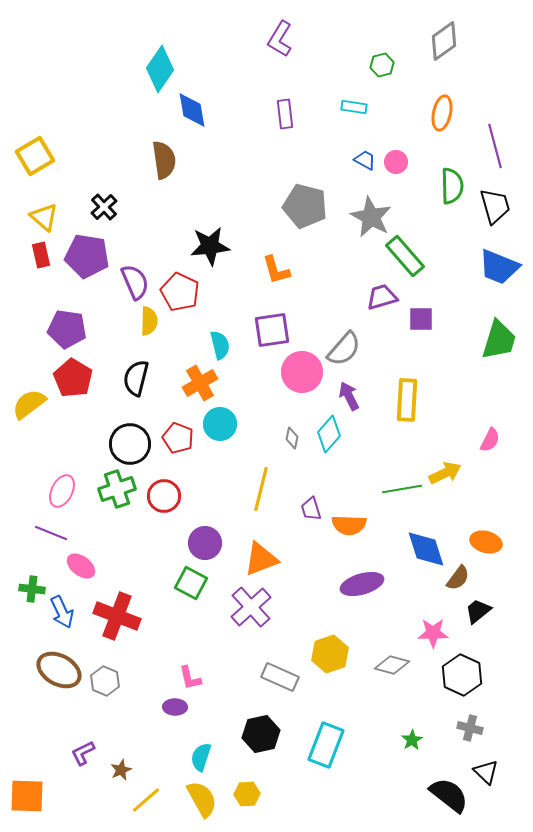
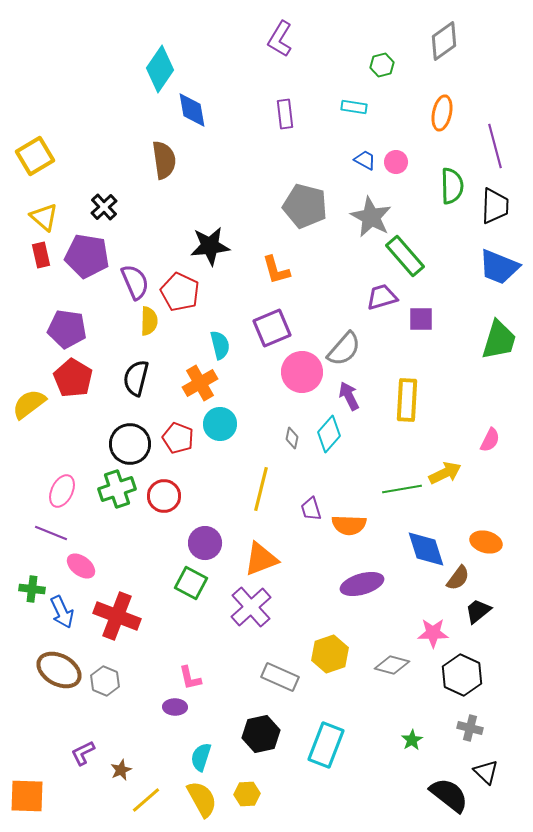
black trapezoid at (495, 206): rotated 18 degrees clockwise
purple square at (272, 330): moved 2 px up; rotated 15 degrees counterclockwise
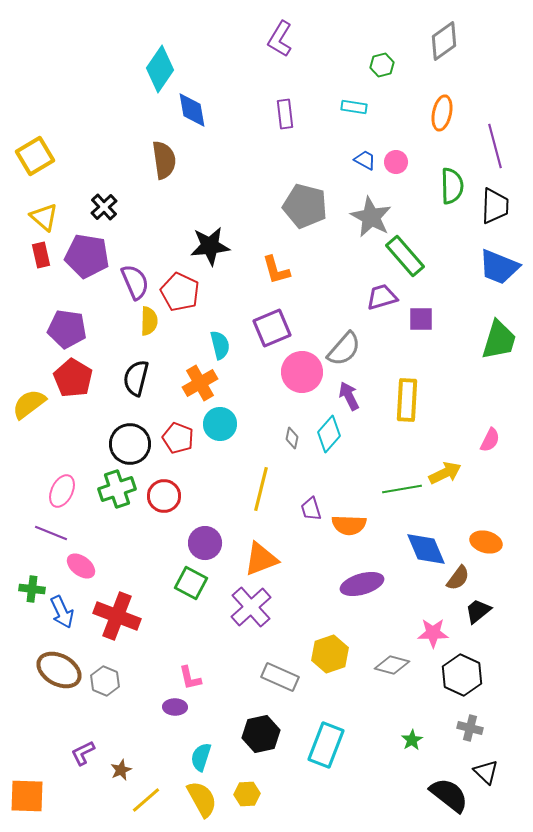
blue diamond at (426, 549): rotated 6 degrees counterclockwise
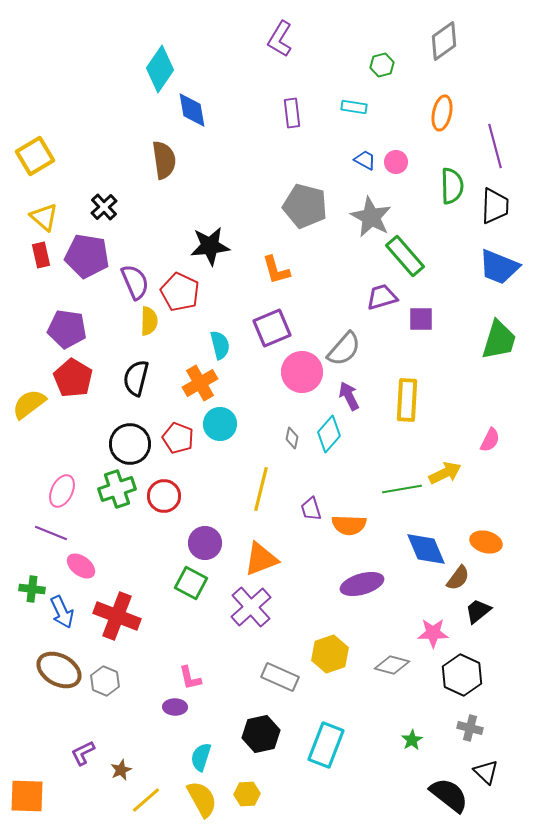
purple rectangle at (285, 114): moved 7 px right, 1 px up
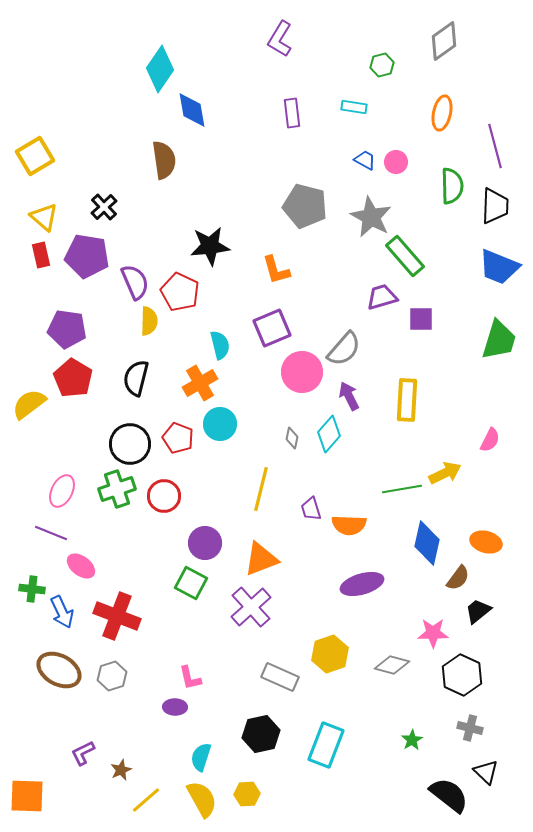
blue diamond at (426, 549): moved 1 px right, 6 px up; rotated 36 degrees clockwise
gray hexagon at (105, 681): moved 7 px right, 5 px up; rotated 20 degrees clockwise
